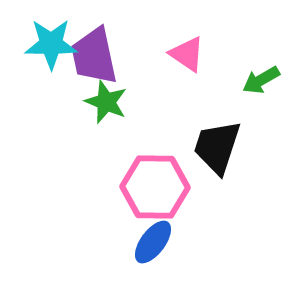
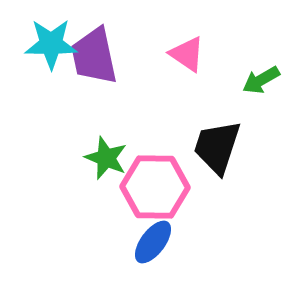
green star: moved 56 px down
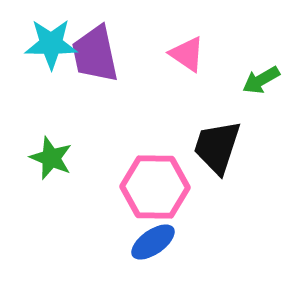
purple trapezoid: moved 1 px right, 2 px up
green star: moved 55 px left
blue ellipse: rotated 18 degrees clockwise
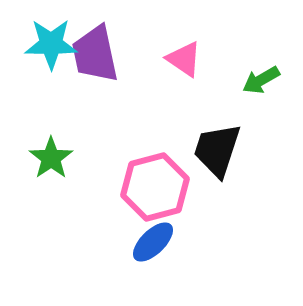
pink triangle: moved 3 px left, 5 px down
black trapezoid: moved 3 px down
green star: rotated 15 degrees clockwise
pink hexagon: rotated 16 degrees counterclockwise
blue ellipse: rotated 9 degrees counterclockwise
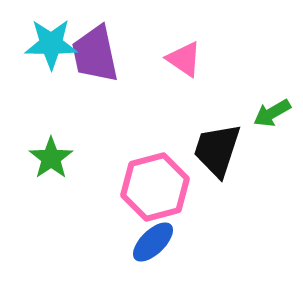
green arrow: moved 11 px right, 33 px down
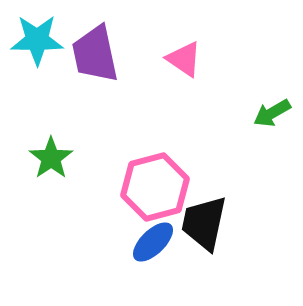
cyan star: moved 14 px left, 4 px up
black trapezoid: moved 13 px left, 73 px down; rotated 6 degrees counterclockwise
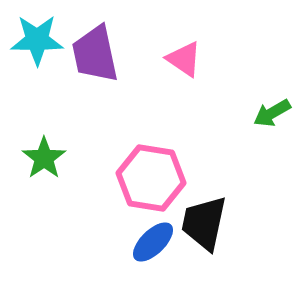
green star: moved 7 px left
pink hexagon: moved 4 px left, 9 px up; rotated 24 degrees clockwise
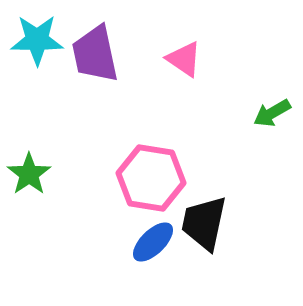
green star: moved 15 px left, 16 px down
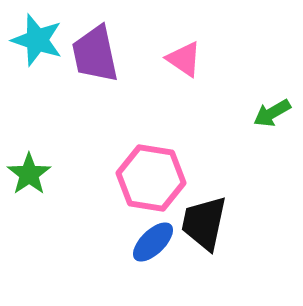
cyan star: rotated 18 degrees clockwise
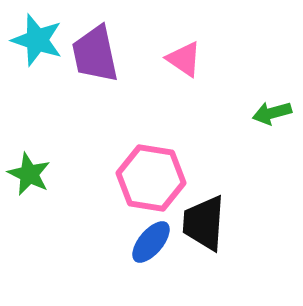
green arrow: rotated 15 degrees clockwise
green star: rotated 12 degrees counterclockwise
black trapezoid: rotated 8 degrees counterclockwise
blue ellipse: moved 2 px left; rotated 6 degrees counterclockwise
